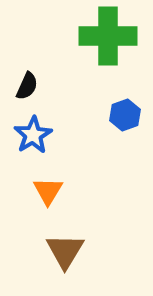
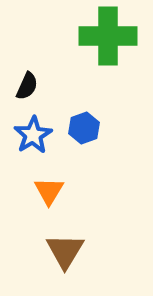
blue hexagon: moved 41 px left, 13 px down
orange triangle: moved 1 px right
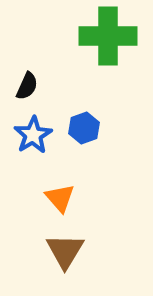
orange triangle: moved 11 px right, 7 px down; rotated 12 degrees counterclockwise
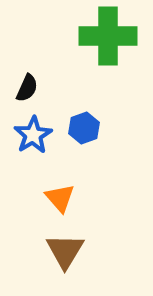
black semicircle: moved 2 px down
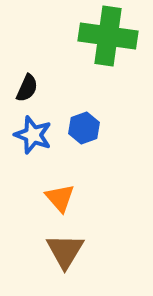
green cross: rotated 8 degrees clockwise
blue star: rotated 21 degrees counterclockwise
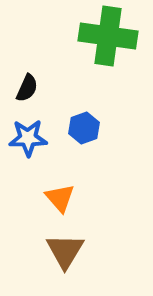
blue star: moved 5 px left, 3 px down; rotated 21 degrees counterclockwise
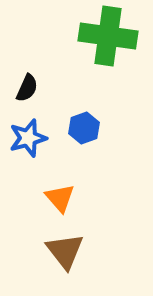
blue star: rotated 15 degrees counterclockwise
brown triangle: rotated 9 degrees counterclockwise
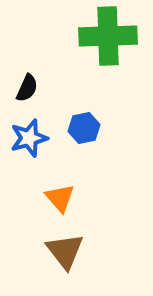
green cross: rotated 10 degrees counterclockwise
blue hexagon: rotated 8 degrees clockwise
blue star: moved 1 px right
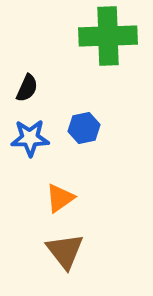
blue star: moved 1 px right; rotated 15 degrees clockwise
orange triangle: rotated 36 degrees clockwise
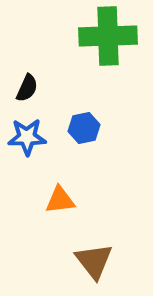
blue star: moved 3 px left, 1 px up
orange triangle: moved 2 px down; rotated 28 degrees clockwise
brown triangle: moved 29 px right, 10 px down
